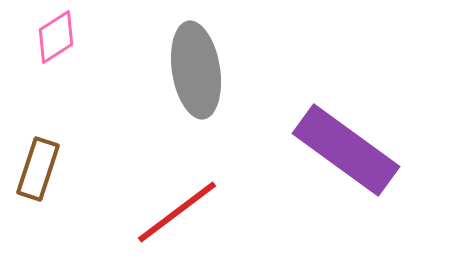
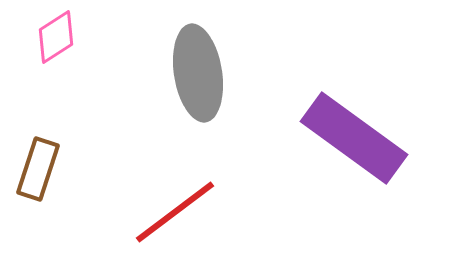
gray ellipse: moved 2 px right, 3 px down
purple rectangle: moved 8 px right, 12 px up
red line: moved 2 px left
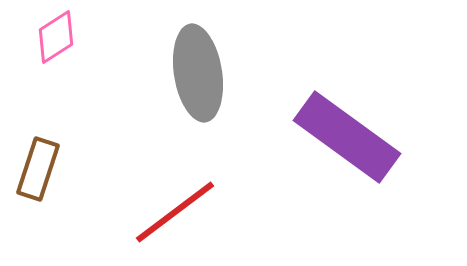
purple rectangle: moved 7 px left, 1 px up
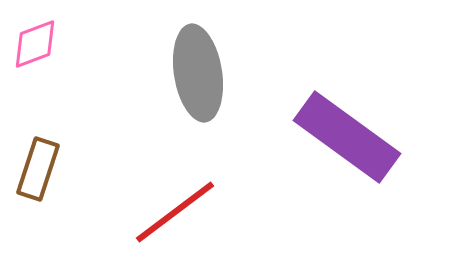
pink diamond: moved 21 px left, 7 px down; rotated 12 degrees clockwise
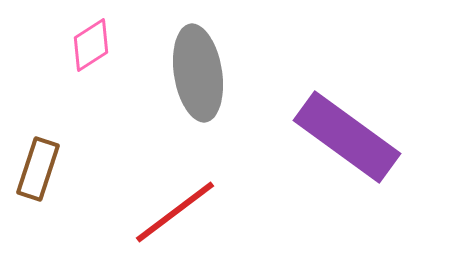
pink diamond: moved 56 px right, 1 px down; rotated 12 degrees counterclockwise
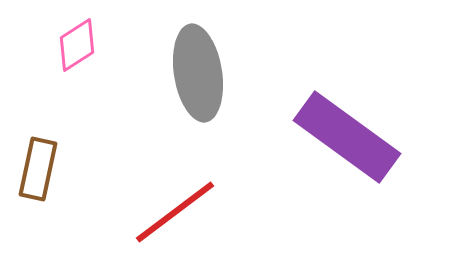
pink diamond: moved 14 px left
brown rectangle: rotated 6 degrees counterclockwise
